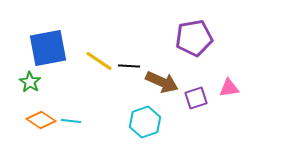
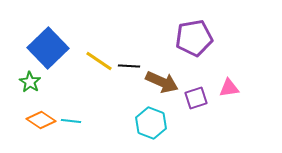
blue square: rotated 33 degrees counterclockwise
cyan hexagon: moved 6 px right, 1 px down; rotated 20 degrees counterclockwise
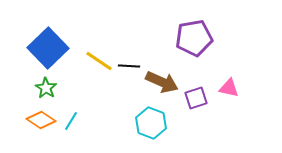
green star: moved 16 px right, 6 px down
pink triangle: rotated 20 degrees clockwise
cyan line: rotated 66 degrees counterclockwise
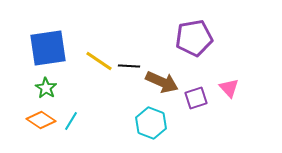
blue square: rotated 36 degrees clockwise
pink triangle: rotated 35 degrees clockwise
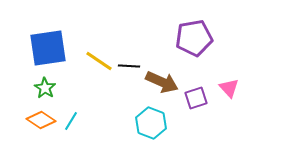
green star: moved 1 px left
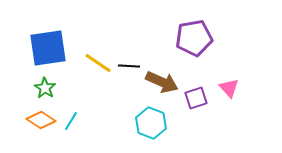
yellow line: moved 1 px left, 2 px down
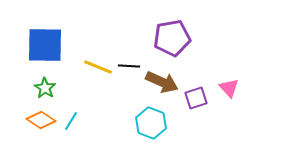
purple pentagon: moved 22 px left
blue square: moved 3 px left, 3 px up; rotated 9 degrees clockwise
yellow line: moved 4 px down; rotated 12 degrees counterclockwise
